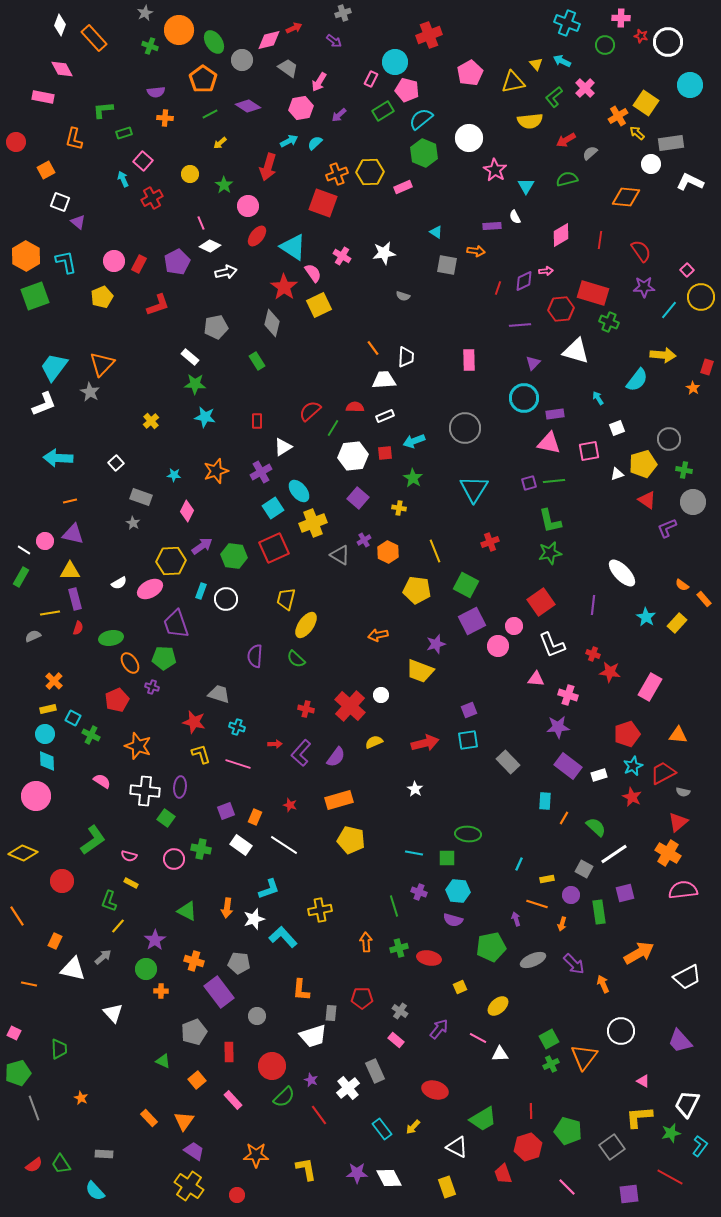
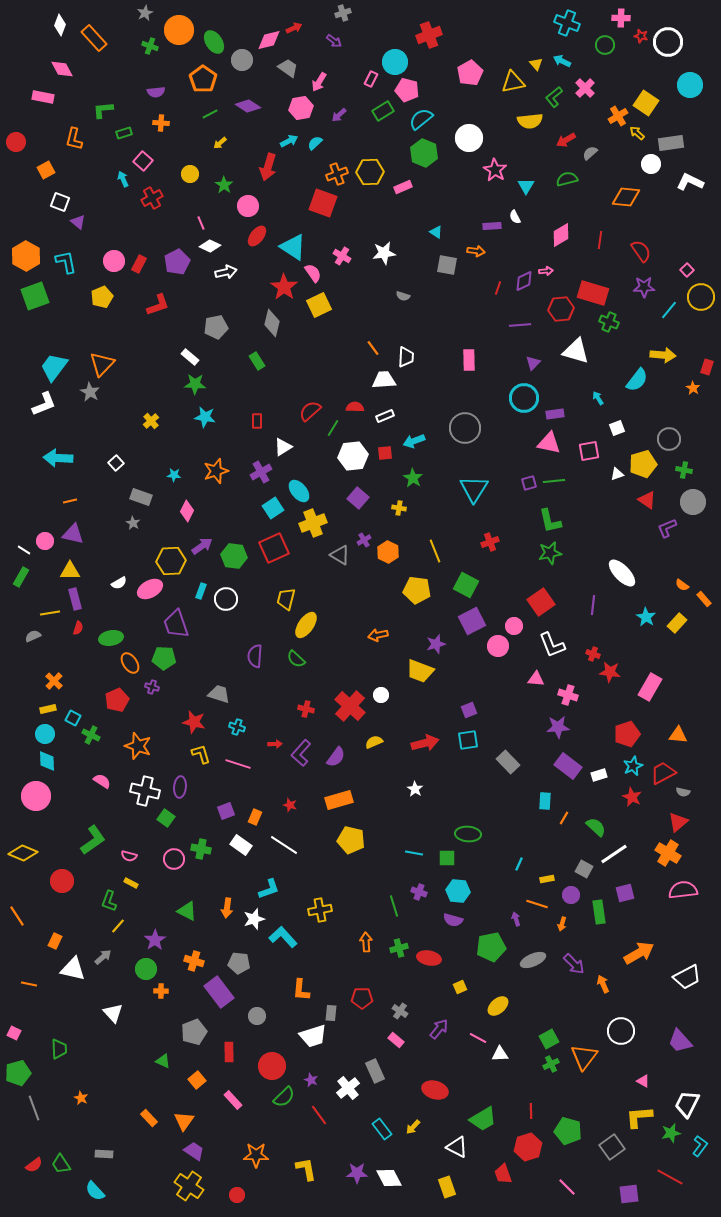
orange cross at (165, 118): moved 4 px left, 5 px down
white cross at (145, 791): rotated 8 degrees clockwise
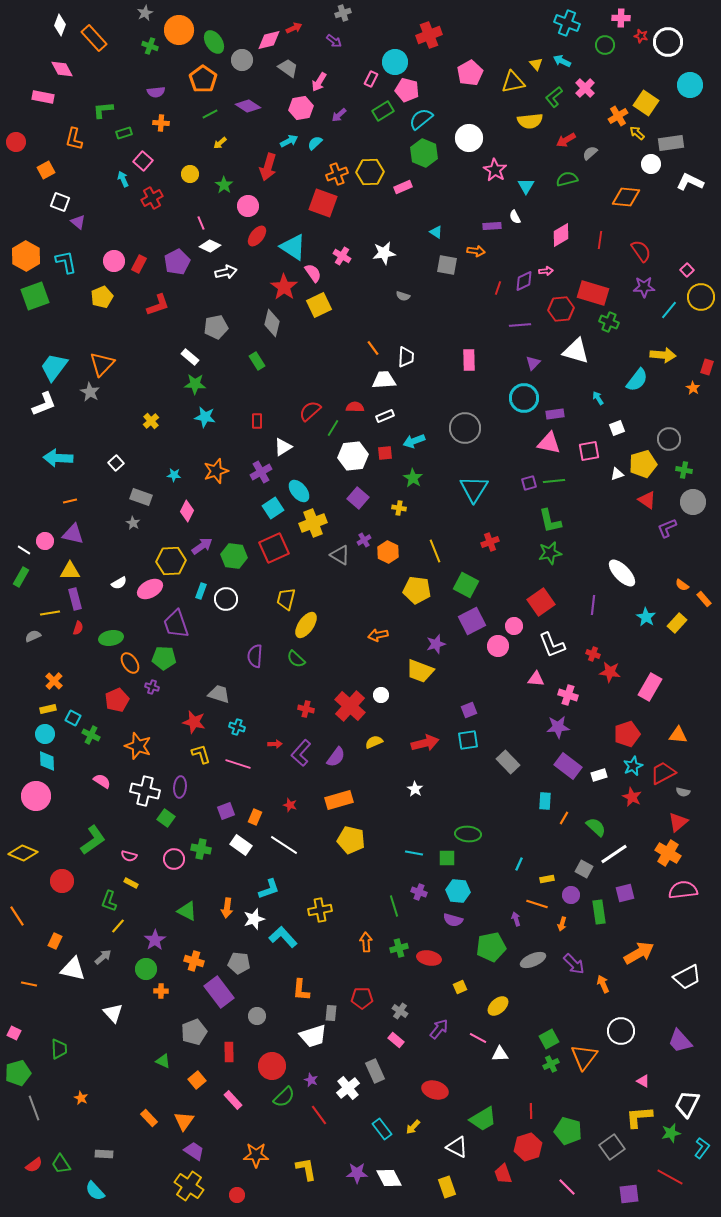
cyan L-shape at (700, 1146): moved 2 px right, 2 px down
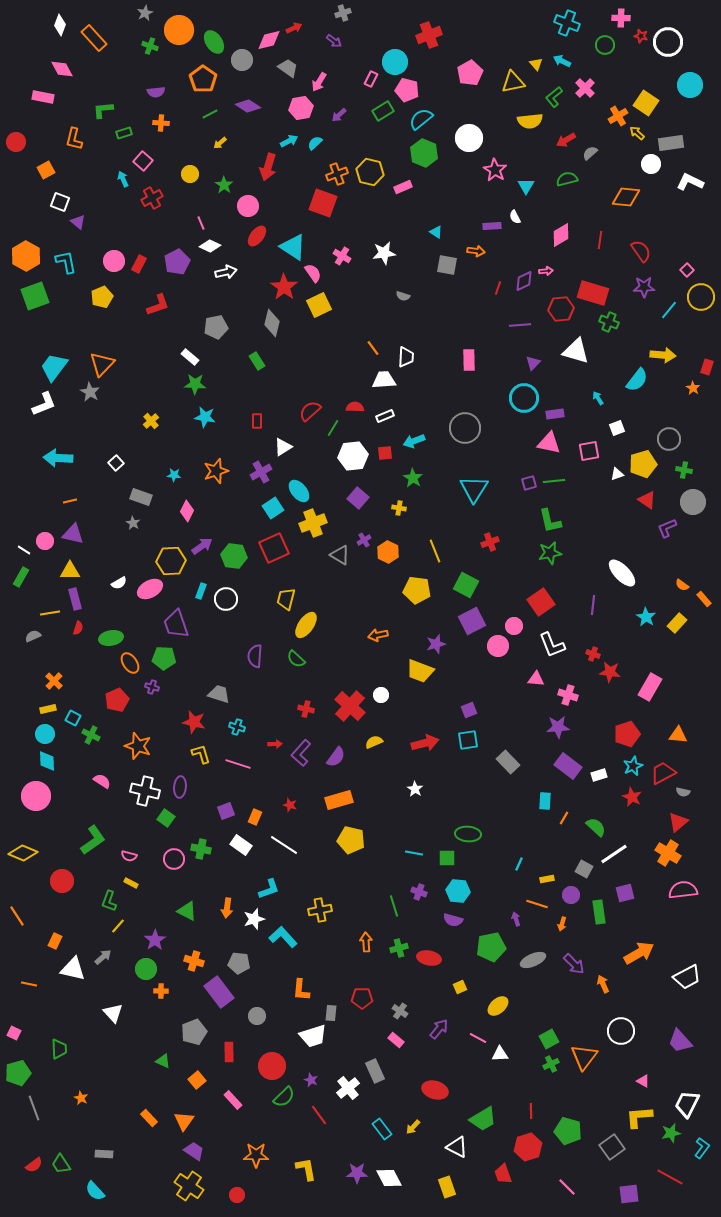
yellow hexagon at (370, 172): rotated 16 degrees clockwise
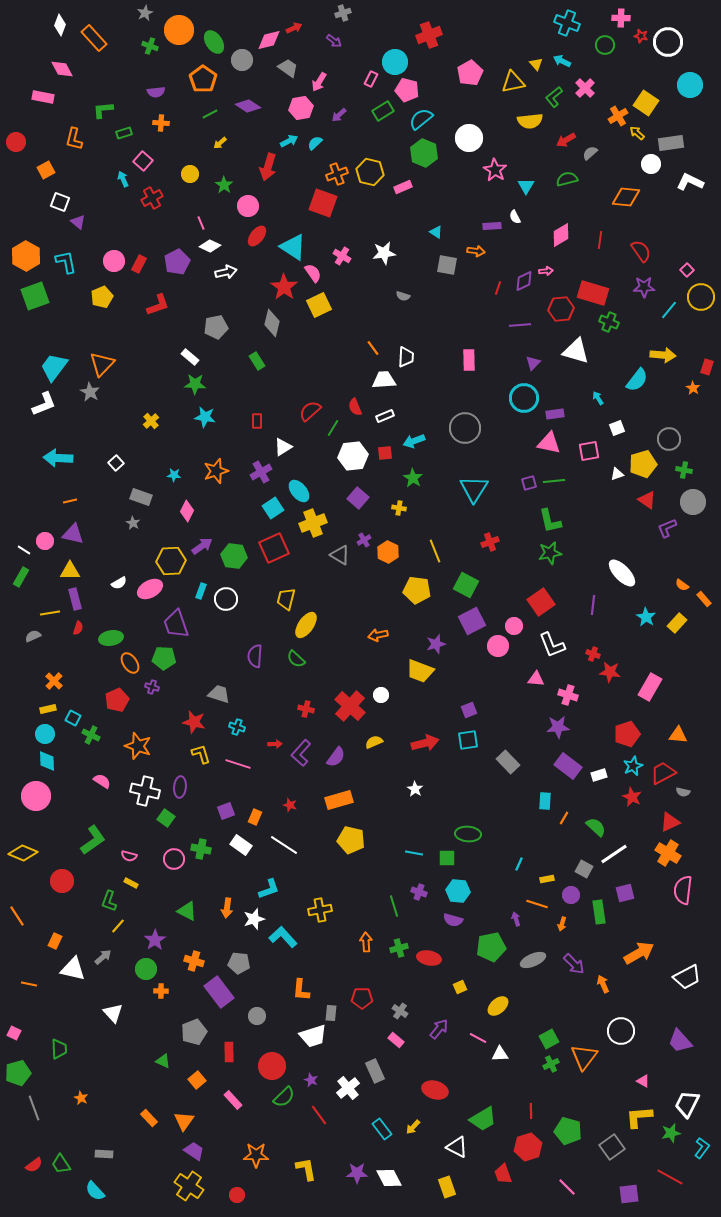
red semicircle at (355, 407): rotated 114 degrees counterclockwise
red triangle at (678, 822): moved 8 px left; rotated 15 degrees clockwise
pink semicircle at (683, 890): rotated 76 degrees counterclockwise
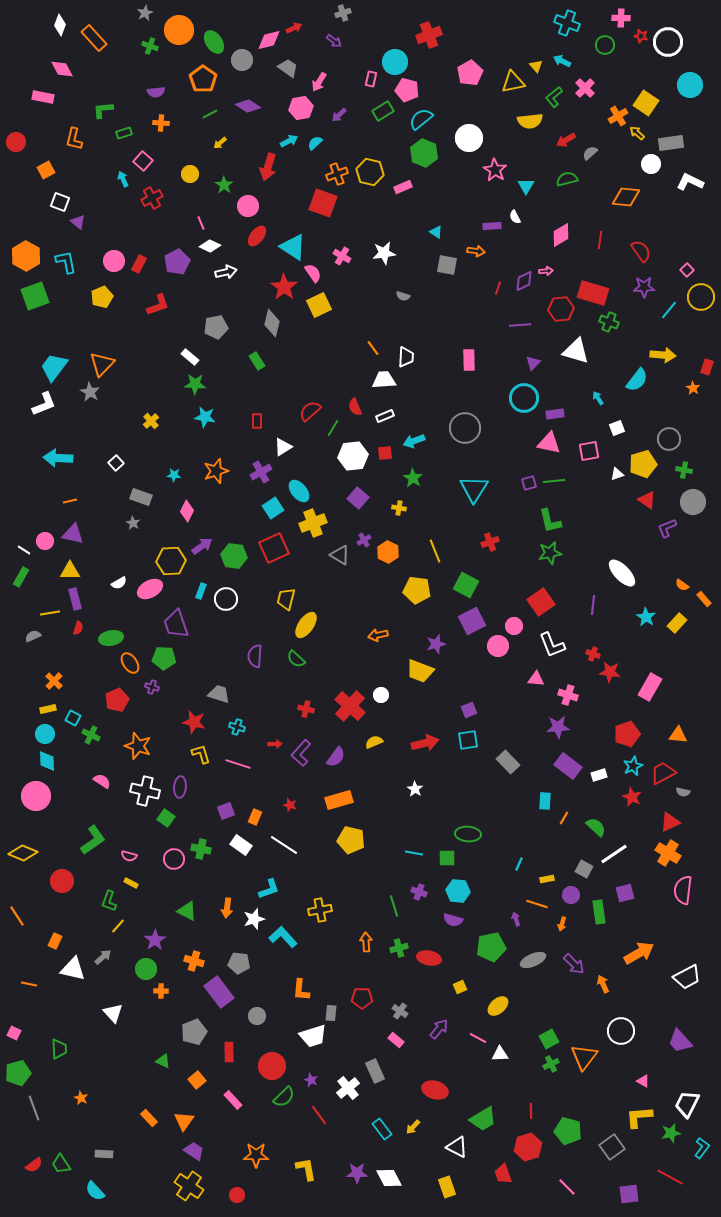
yellow triangle at (536, 64): moved 2 px down
pink rectangle at (371, 79): rotated 14 degrees counterclockwise
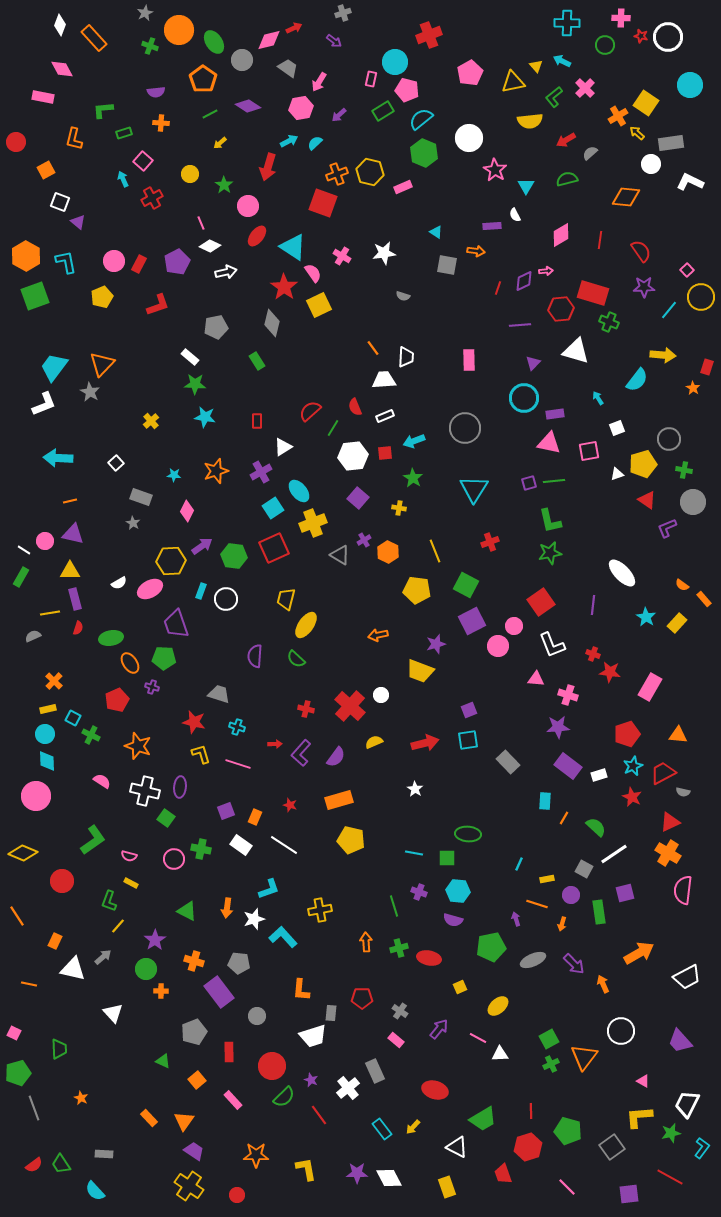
cyan cross at (567, 23): rotated 20 degrees counterclockwise
white circle at (668, 42): moved 5 px up
white semicircle at (515, 217): moved 2 px up
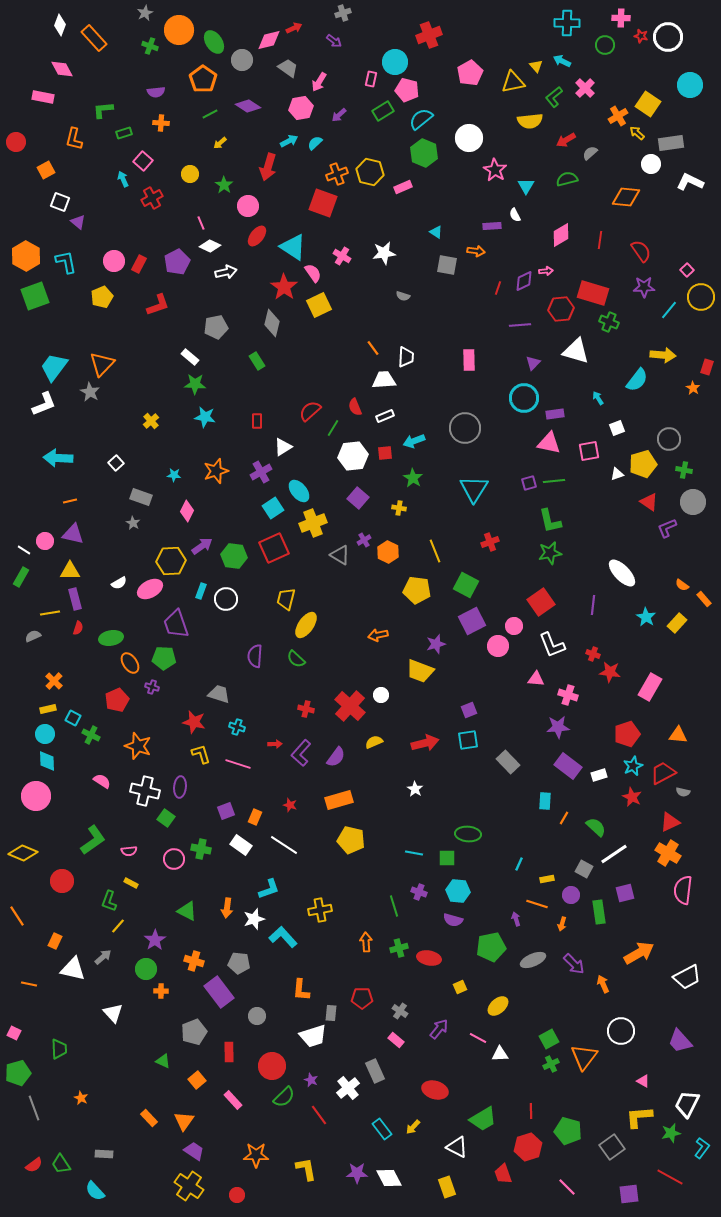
yellow square at (646, 103): moved 2 px right, 1 px down
red triangle at (647, 500): moved 2 px right, 2 px down
pink semicircle at (129, 856): moved 5 px up; rotated 21 degrees counterclockwise
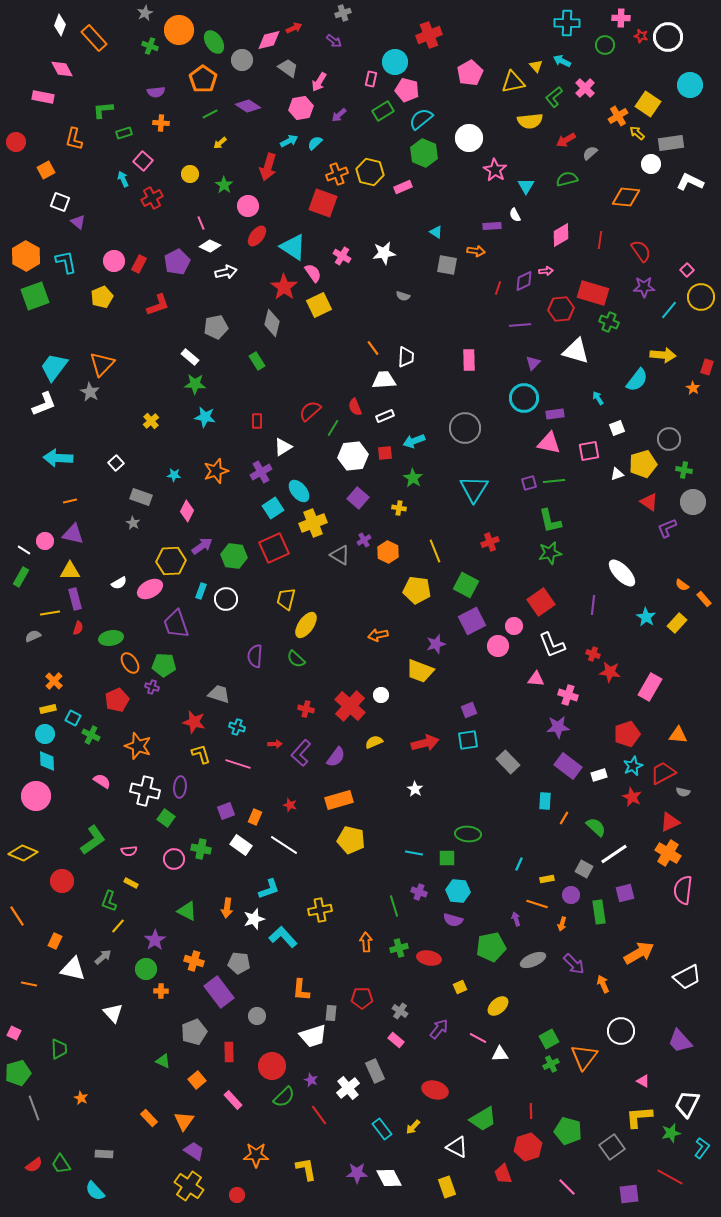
green pentagon at (164, 658): moved 7 px down
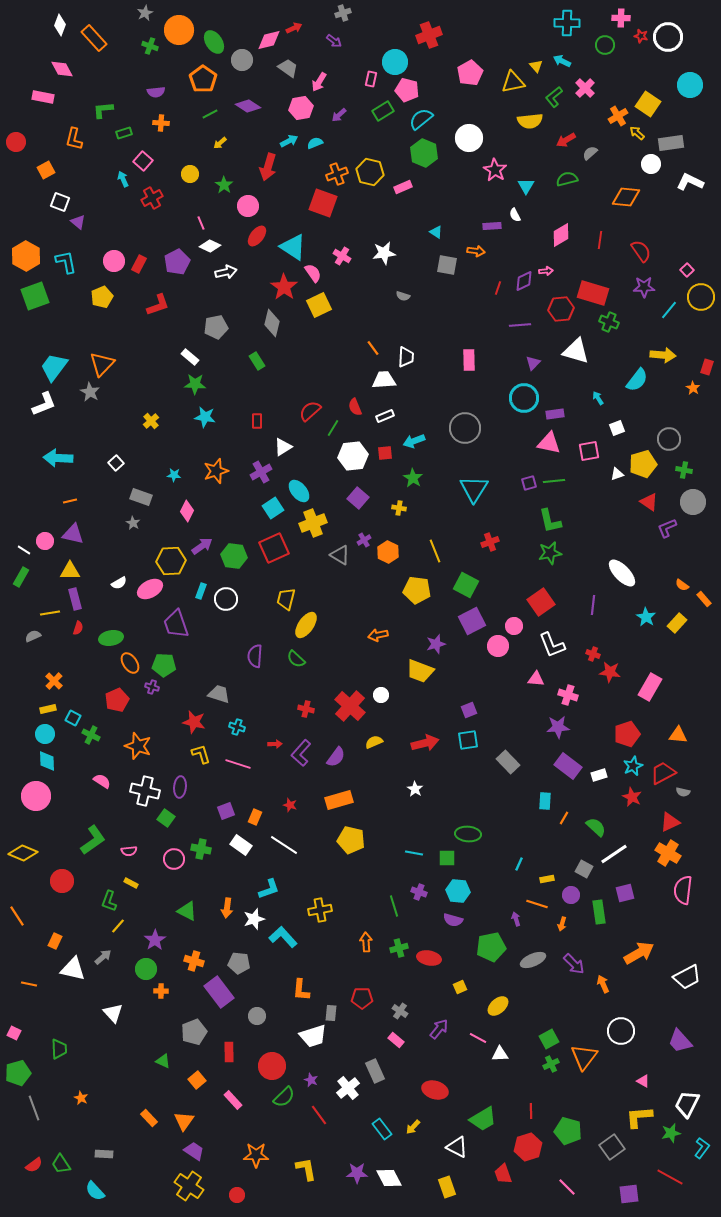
cyan semicircle at (315, 143): rotated 21 degrees clockwise
